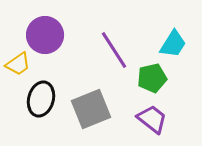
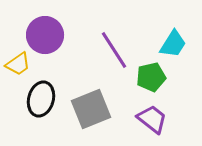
green pentagon: moved 1 px left, 1 px up
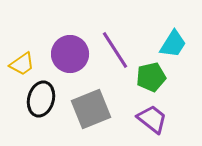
purple circle: moved 25 px right, 19 px down
purple line: moved 1 px right
yellow trapezoid: moved 4 px right
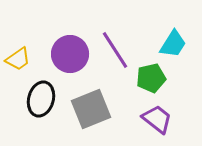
yellow trapezoid: moved 4 px left, 5 px up
green pentagon: moved 1 px down
purple trapezoid: moved 5 px right
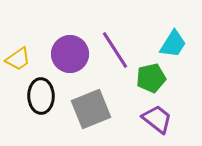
black ellipse: moved 3 px up; rotated 16 degrees counterclockwise
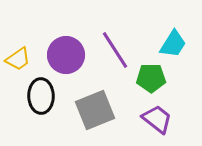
purple circle: moved 4 px left, 1 px down
green pentagon: rotated 12 degrees clockwise
gray square: moved 4 px right, 1 px down
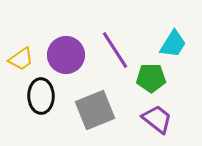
yellow trapezoid: moved 3 px right
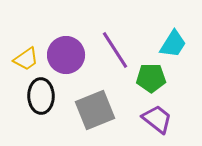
yellow trapezoid: moved 5 px right
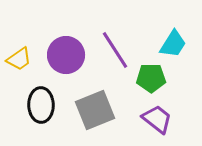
yellow trapezoid: moved 7 px left
black ellipse: moved 9 px down
